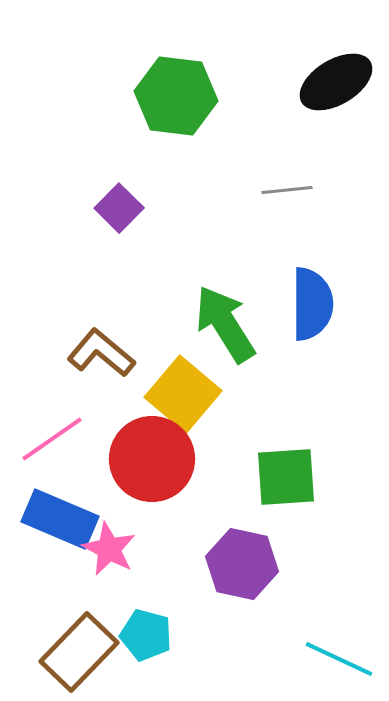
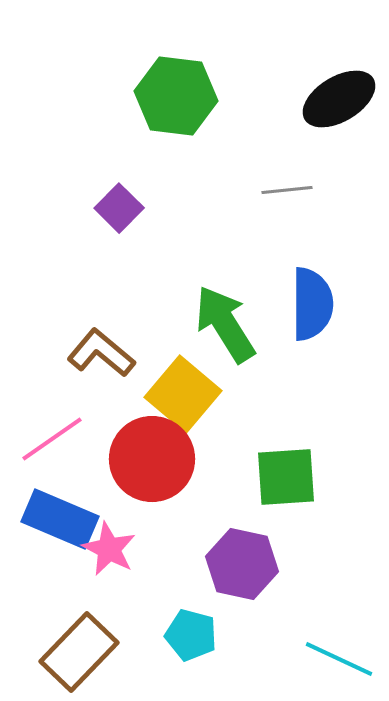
black ellipse: moved 3 px right, 17 px down
cyan pentagon: moved 45 px right
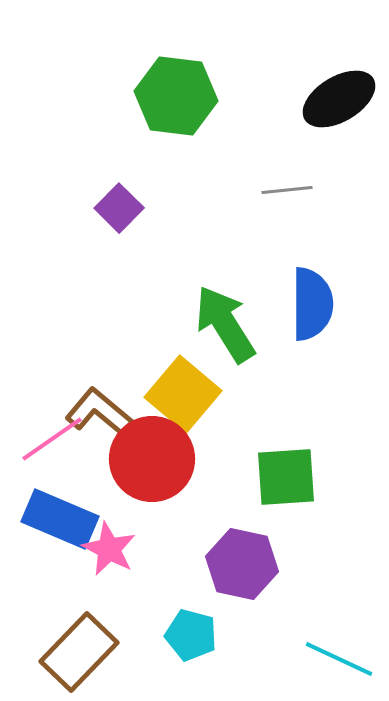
brown L-shape: moved 2 px left, 59 px down
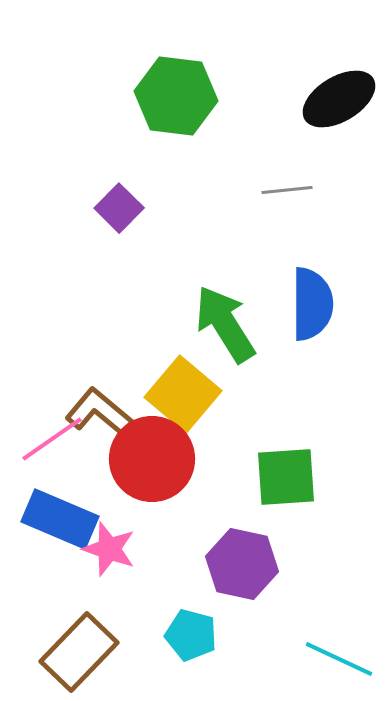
pink star: rotated 8 degrees counterclockwise
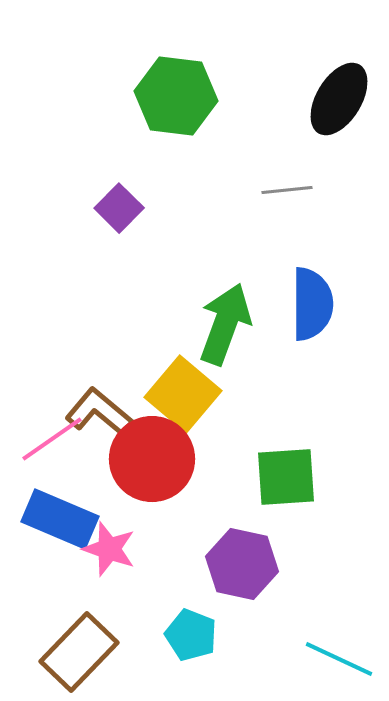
black ellipse: rotated 28 degrees counterclockwise
green arrow: rotated 52 degrees clockwise
cyan pentagon: rotated 6 degrees clockwise
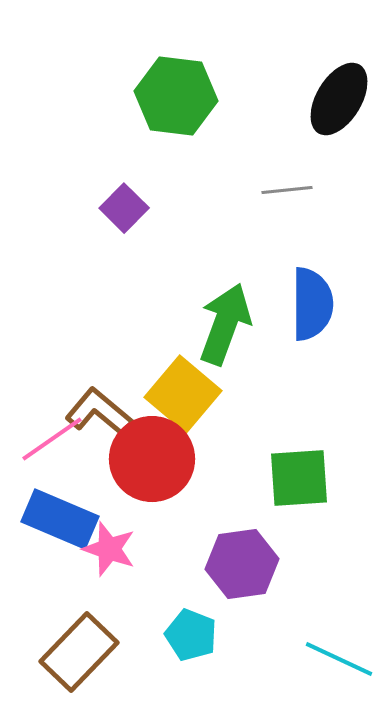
purple square: moved 5 px right
green square: moved 13 px right, 1 px down
purple hexagon: rotated 20 degrees counterclockwise
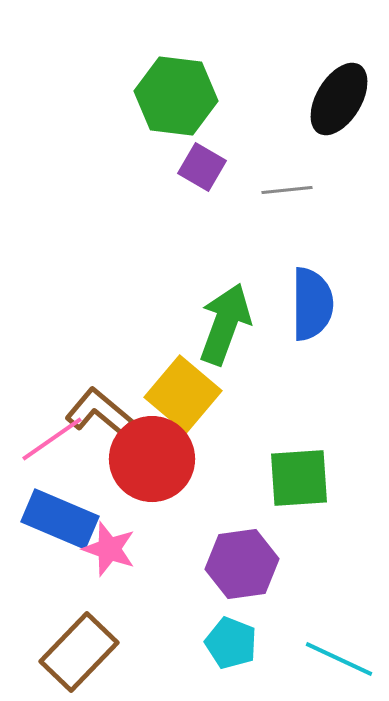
purple square: moved 78 px right, 41 px up; rotated 15 degrees counterclockwise
cyan pentagon: moved 40 px right, 8 px down
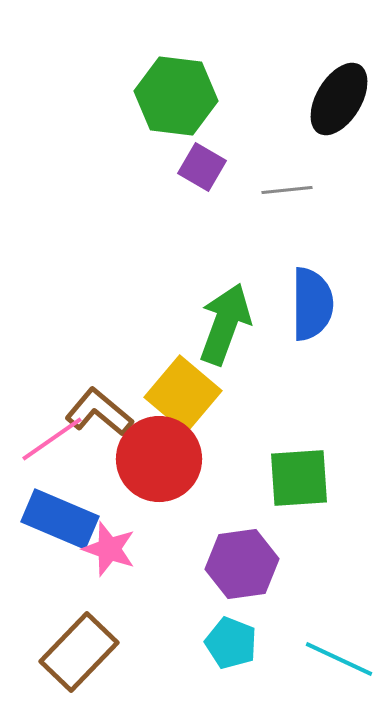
red circle: moved 7 px right
